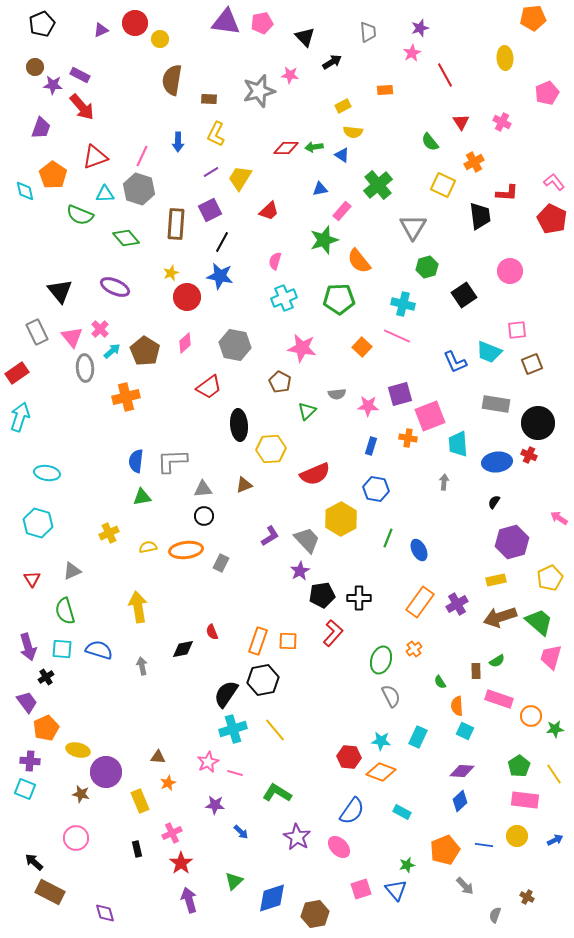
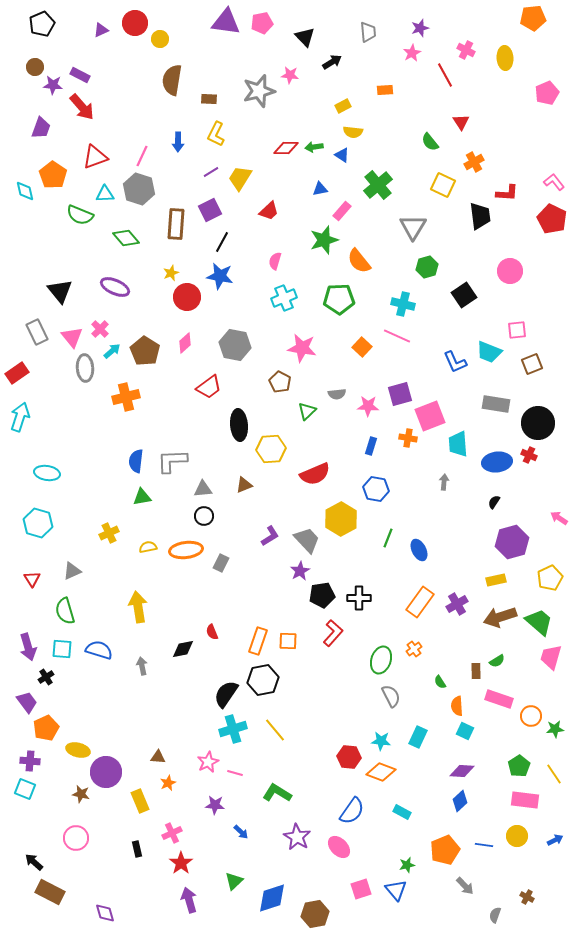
pink cross at (502, 122): moved 36 px left, 72 px up
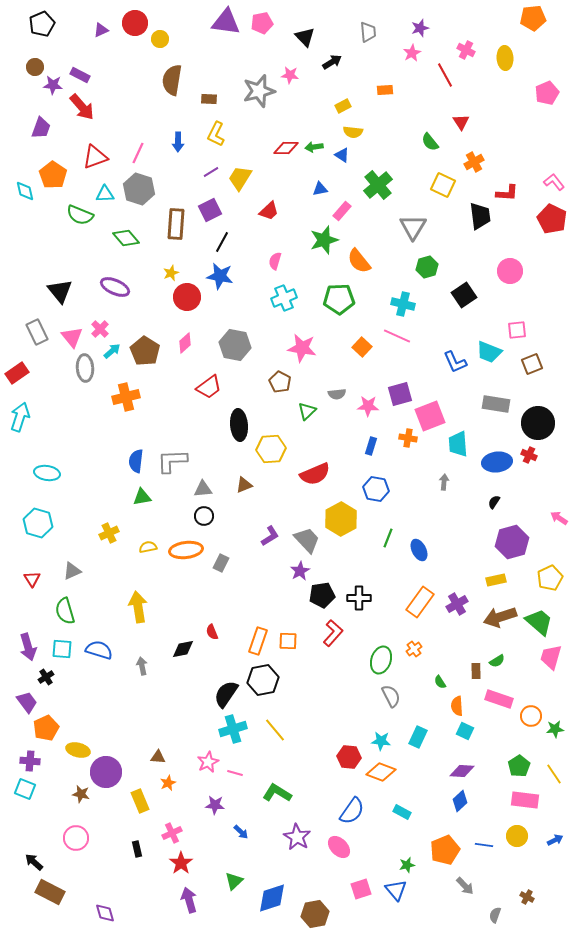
pink line at (142, 156): moved 4 px left, 3 px up
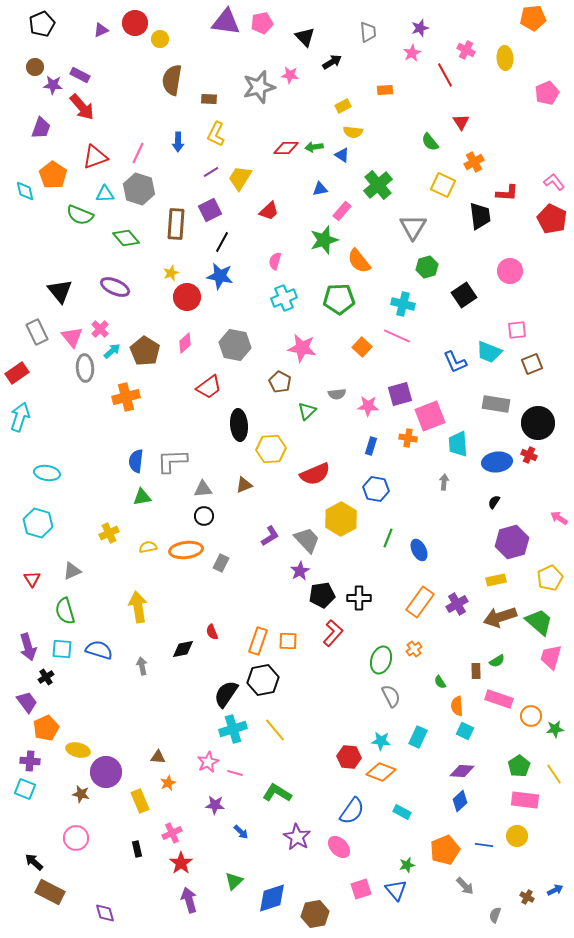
gray star at (259, 91): moved 4 px up
blue arrow at (555, 840): moved 50 px down
